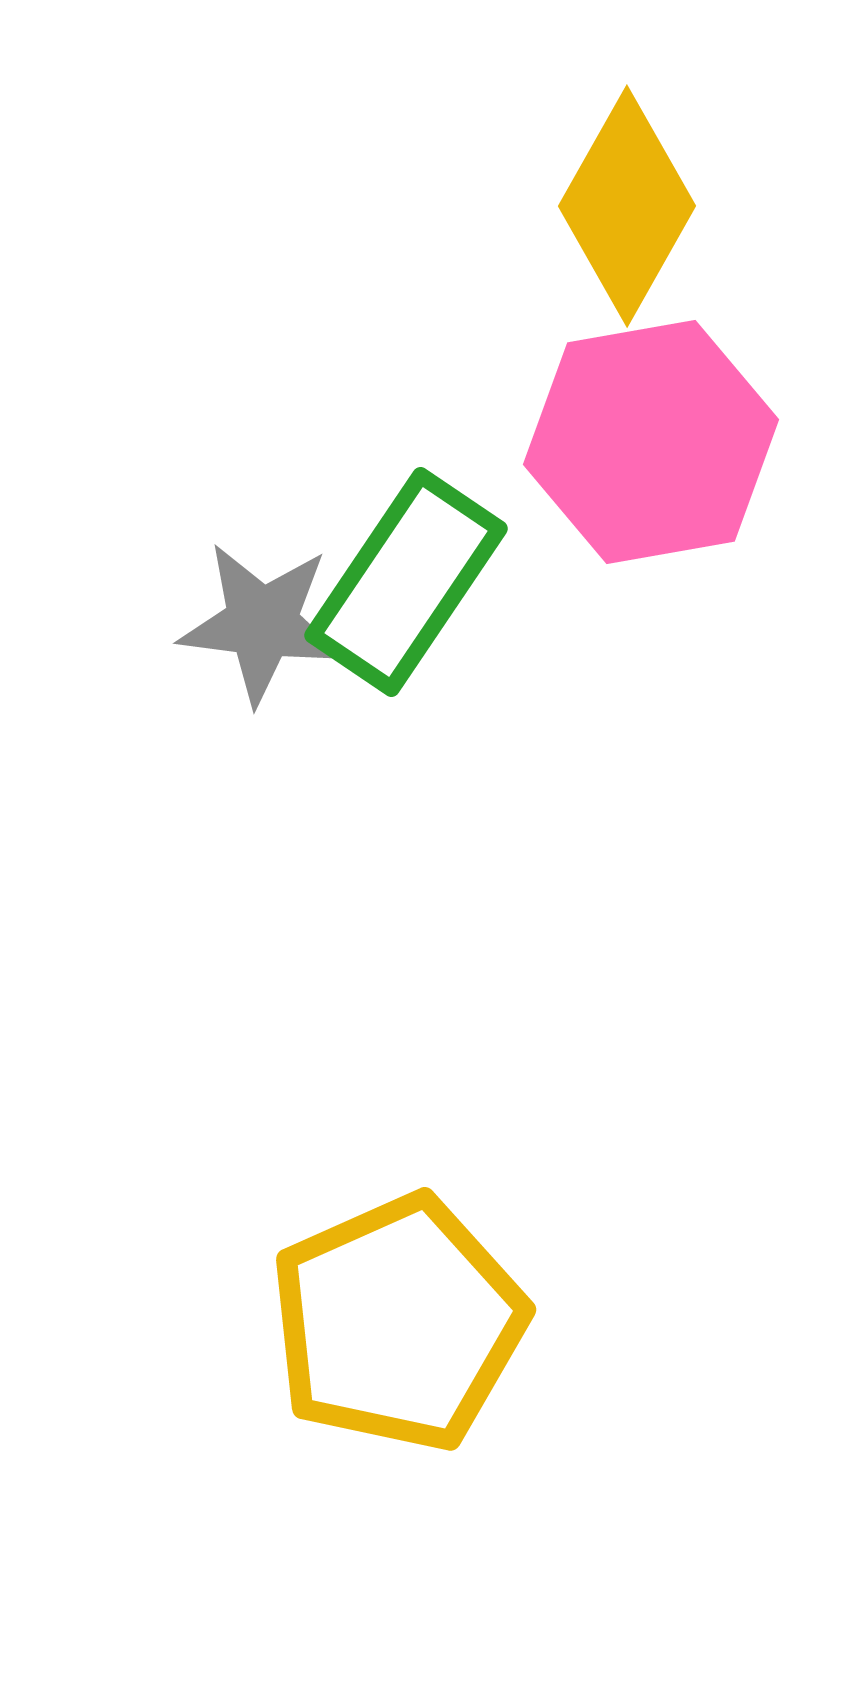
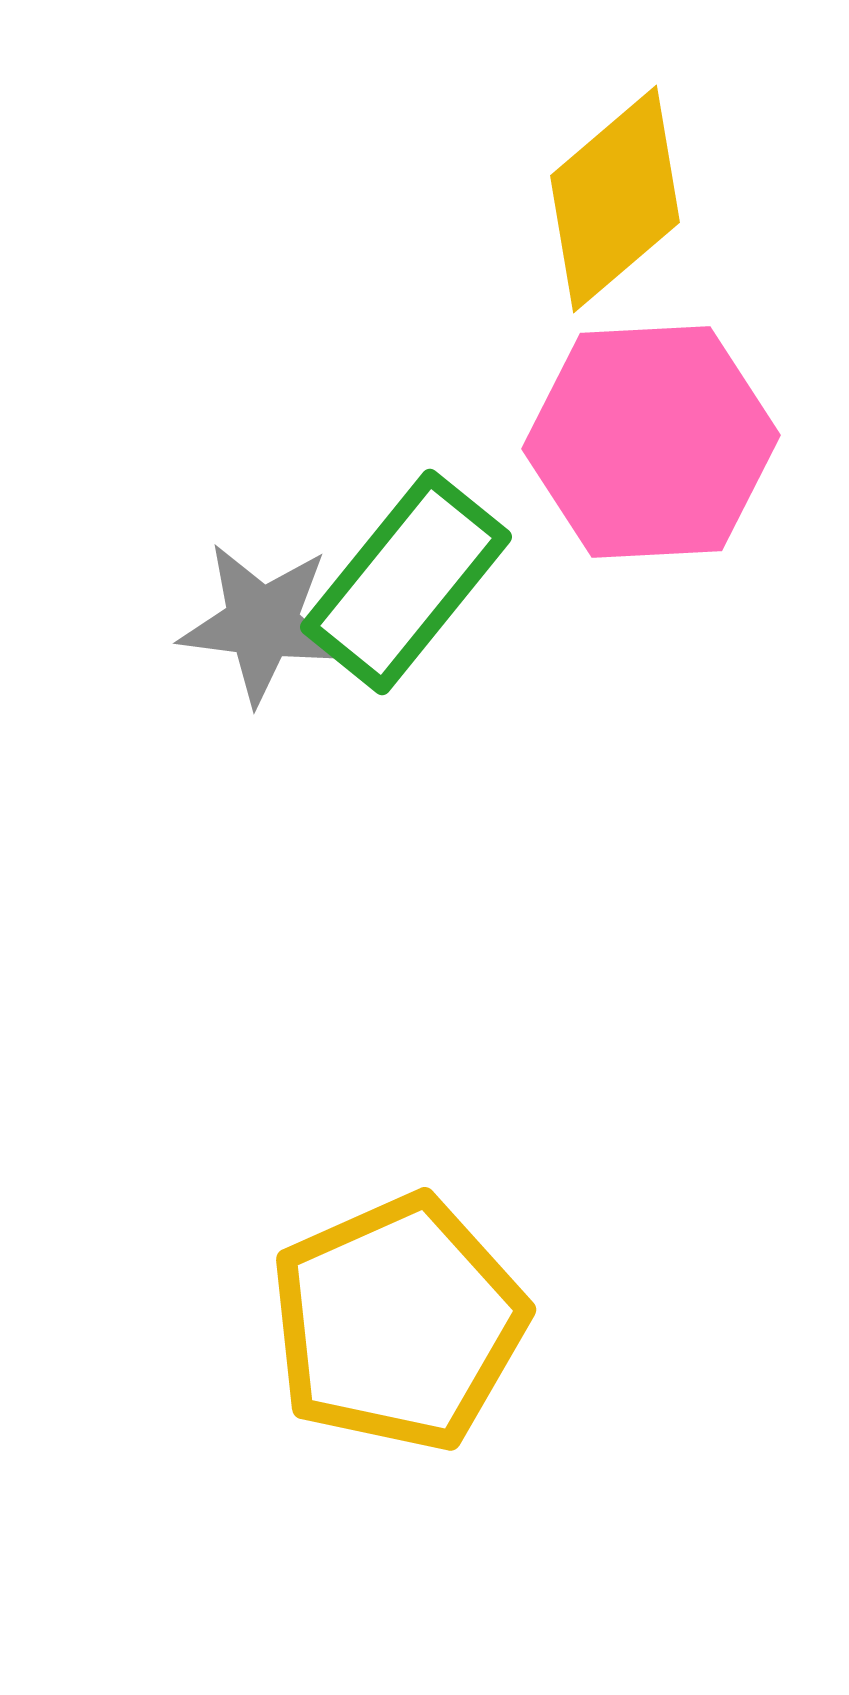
yellow diamond: moved 12 px left, 7 px up; rotated 20 degrees clockwise
pink hexagon: rotated 7 degrees clockwise
green rectangle: rotated 5 degrees clockwise
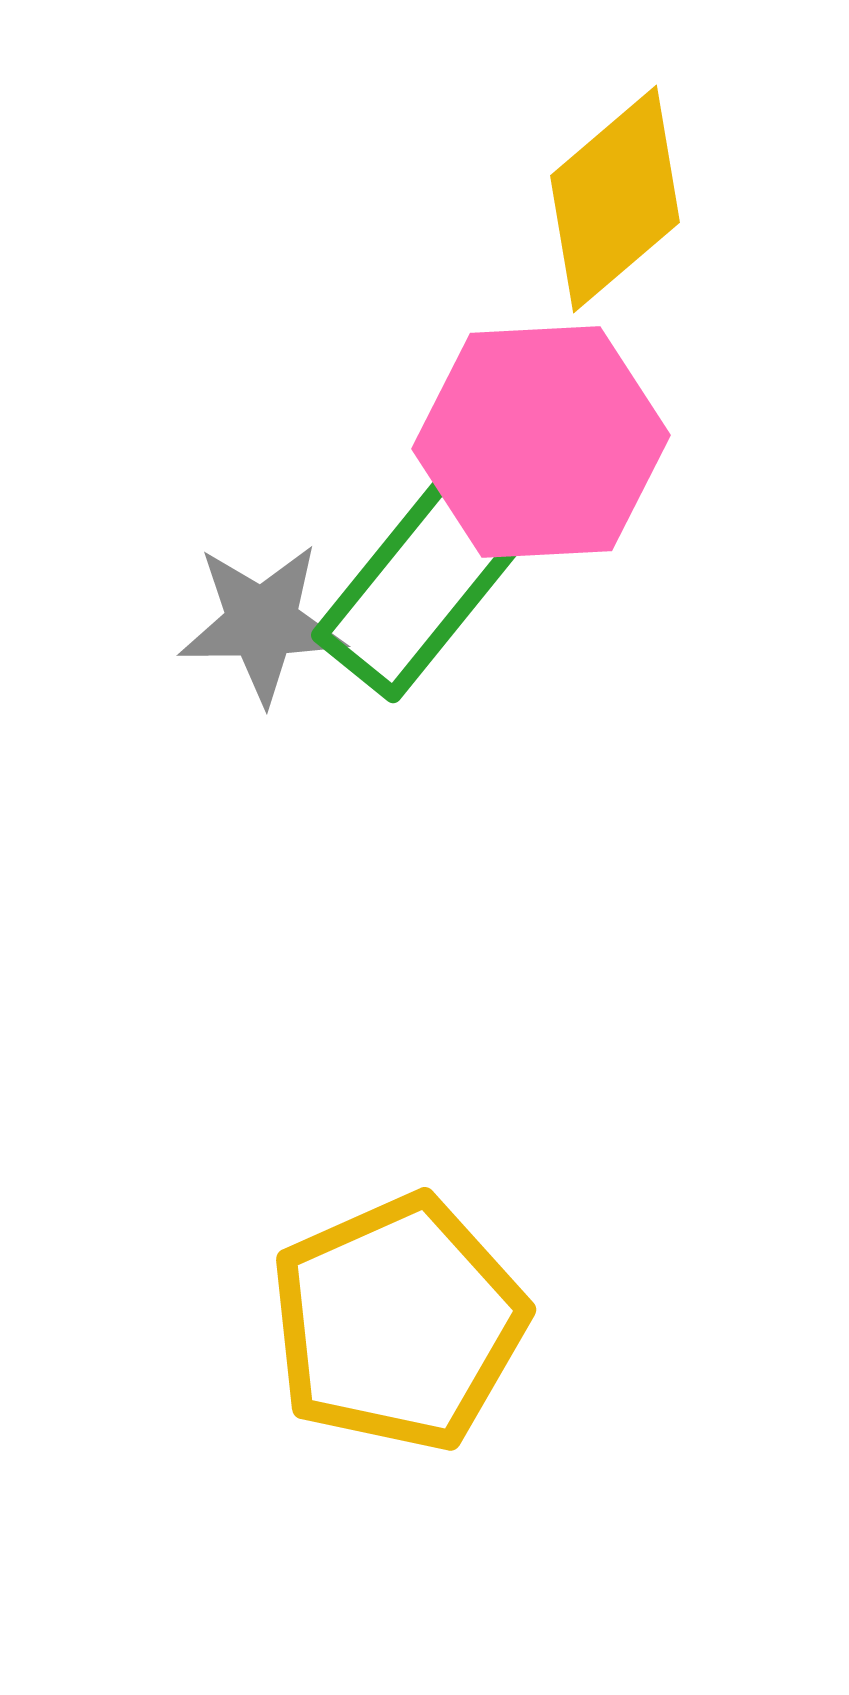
pink hexagon: moved 110 px left
green rectangle: moved 11 px right, 8 px down
gray star: rotated 8 degrees counterclockwise
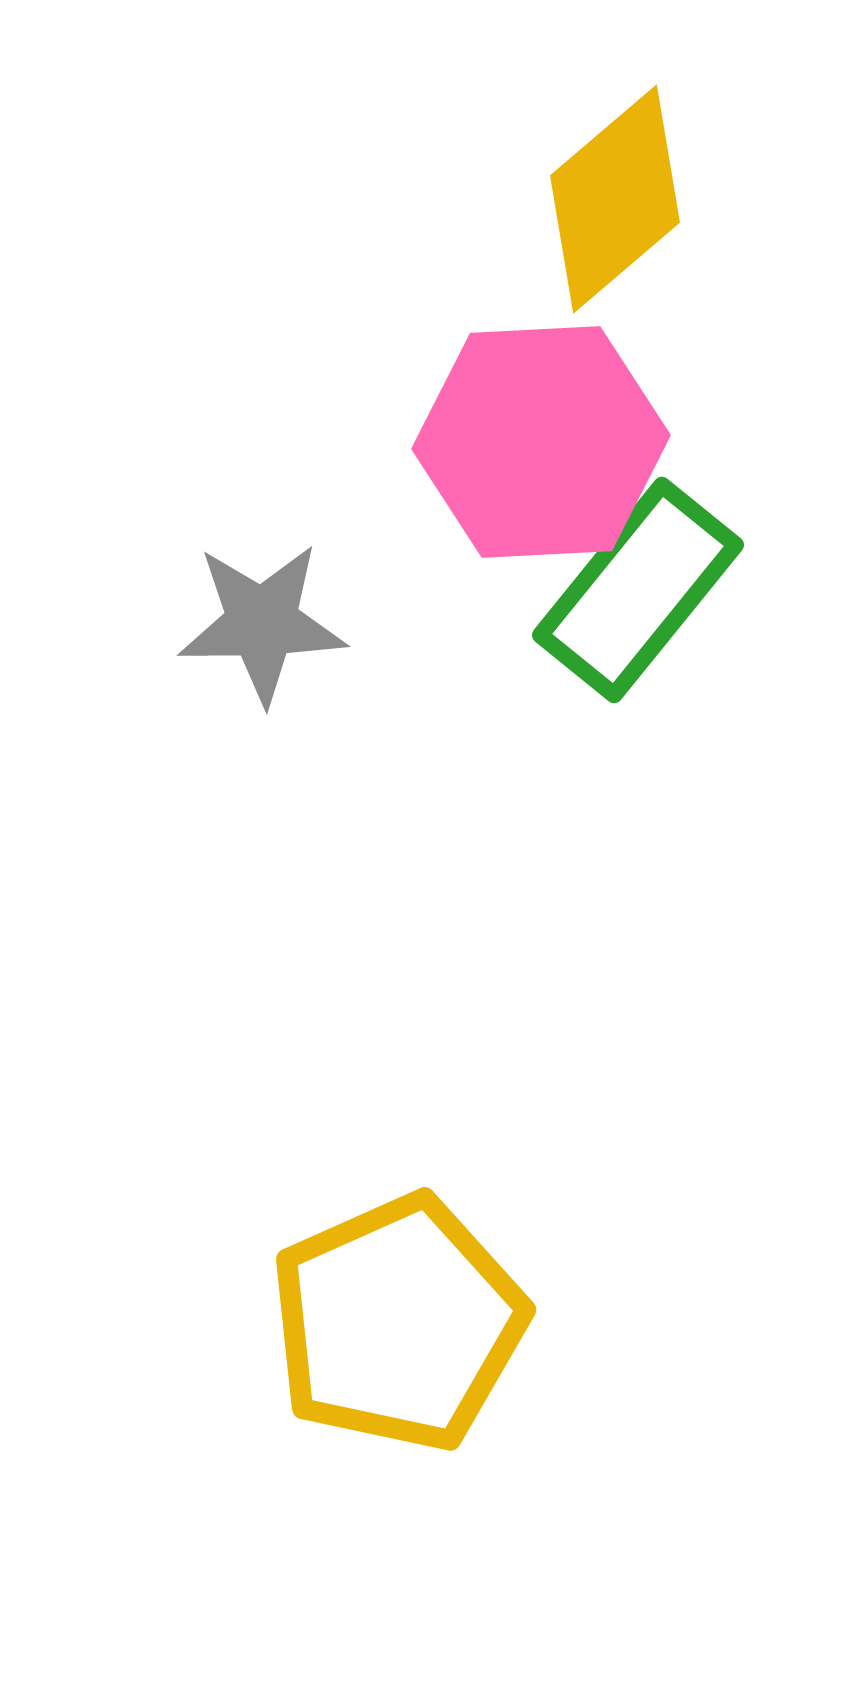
green rectangle: moved 221 px right
